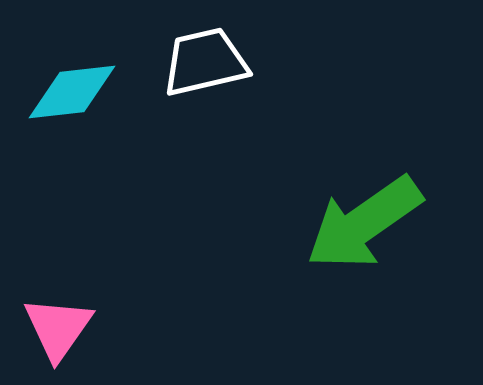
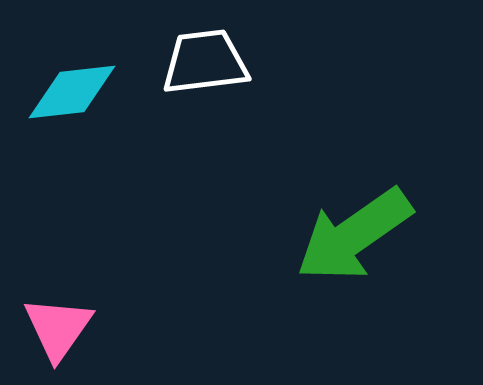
white trapezoid: rotated 6 degrees clockwise
green arrow: moved 10 px left, 12 px down
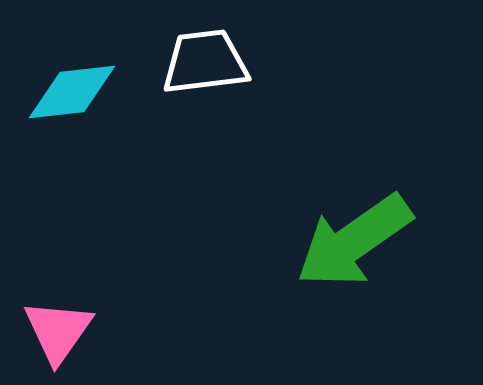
green arrow: moved 6 px down
pink triangle: moved 3 px down
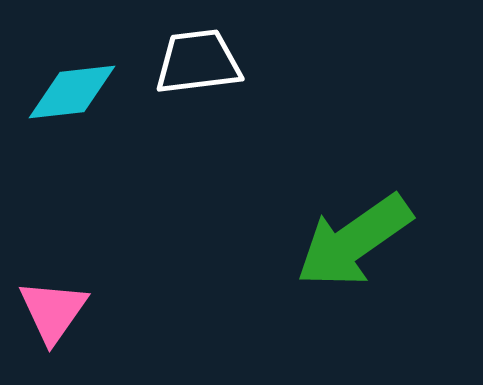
white trapezoid: moved 7 px left
pink triangle: moved 5 px left, 20 px up
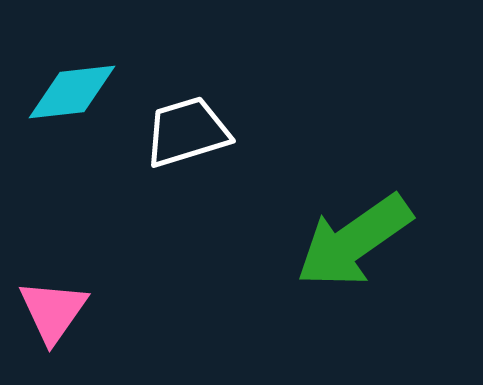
white trapezoid: moved 11 px left, 70 px down; rotated 10 degrees counterclockwise
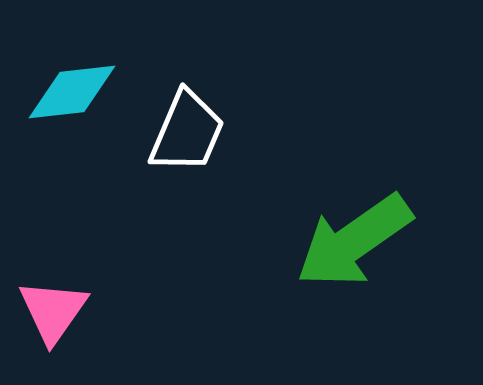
white trapezoid: rotated 130 degrees clockwise
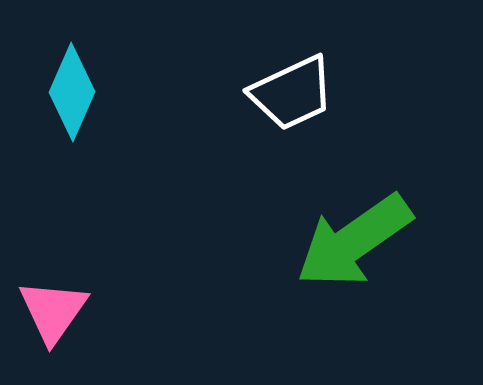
cyan diamond: rotated 60 degrees counterclockwise
white trapezoid: moved 105 px right, 39 px up; rotated 42 degrees clockwise
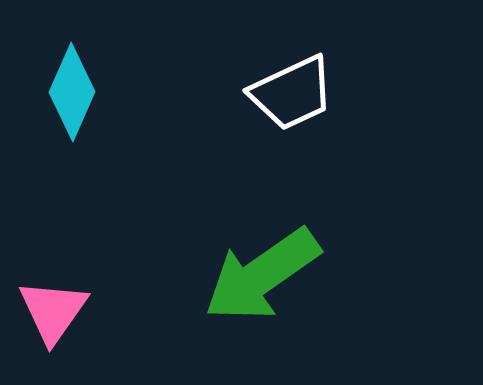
green arrow: moved 92 px left, 34 px down
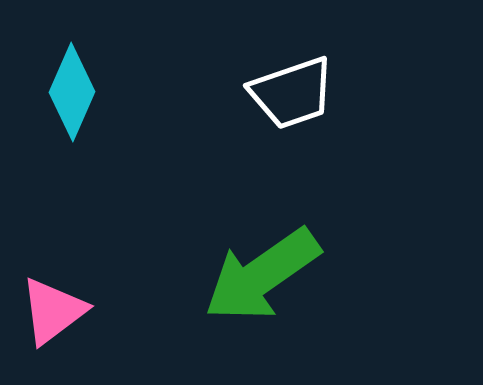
white trapezoid: rotated 6 degrees clockwise
pink triangle: rotated 18 degrees clockwise
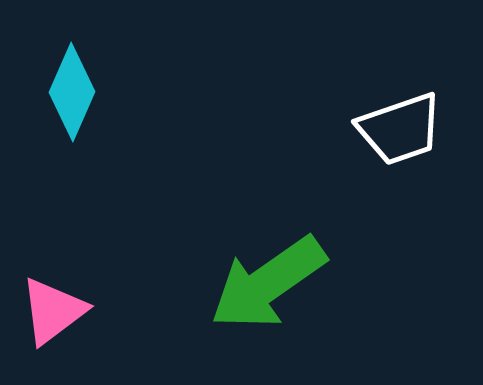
white trapezoid: moved 108 px right, 36 px down
green arrow: moved 6 px right, 8 px down
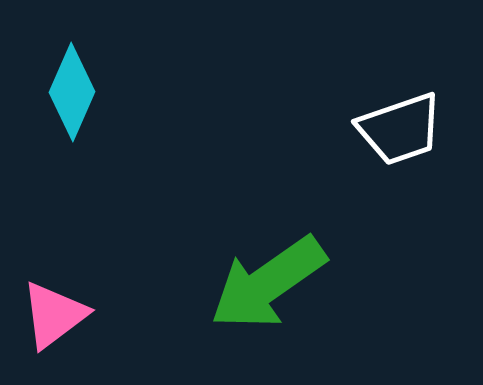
pink triangle: moved 1 px right, 4 px down
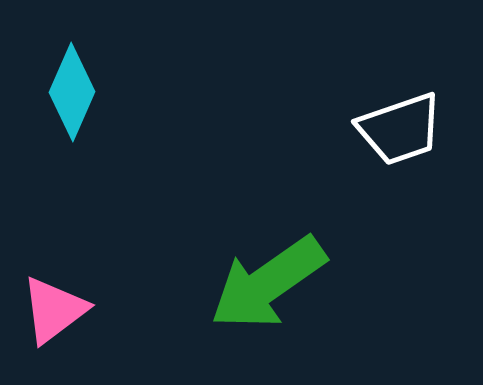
pink triangle: moved 5 px up
